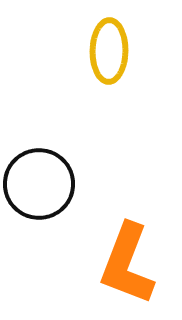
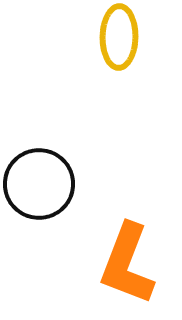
yellow ellipse: moved 10 px right, 14 px up
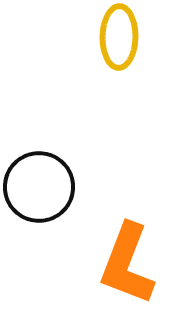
black circle: moved 3 px down
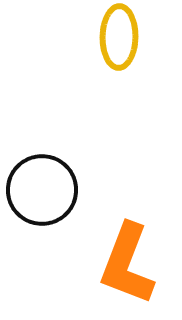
black circle: moved 3 px right, 3 px down
